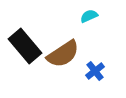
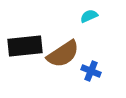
black rectangle: rotated 56 degrees counterclockwise
blue cross: moved 4 px left; rotated 30 degrees counterclockwise
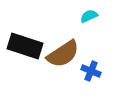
black rectangle: rotated 24 degrees clockwise
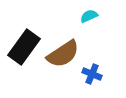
black rectangle: moved 1 px left, 1 px down; rotated 72 degrees counterclockwise
blue cross: moved 1 px right, 3 px down
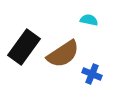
cyan semicircle: moved 4 px down; rotated 36 degrees clockwise
